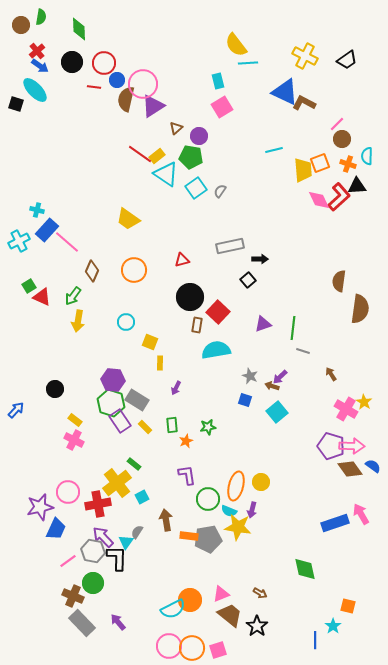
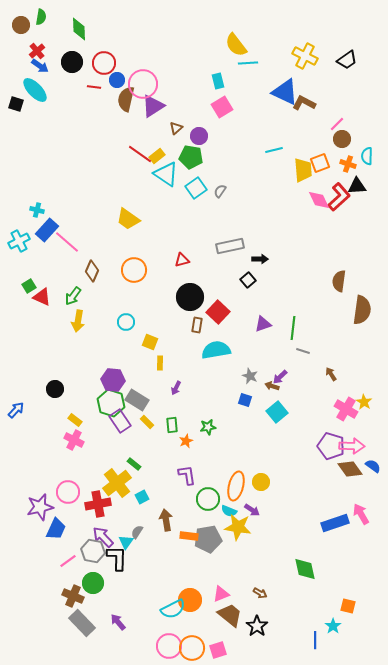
brown semicircle at (360, 309): moved 2 px right, 1 px down
yellow rectangle at (145, 427): moved 2 px right, 5 px up
purple arrow at (252, 510): rotated 70 degrees counterclockwise
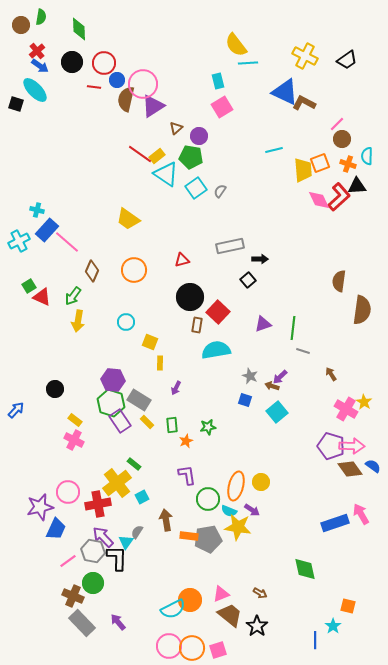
gray rectangle at (137, 400): moved 2 px right
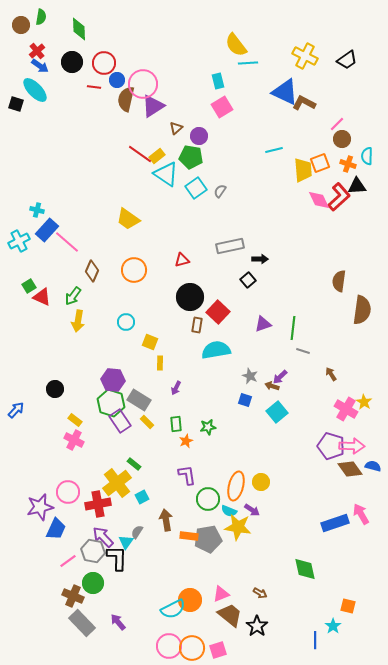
green rectangle at (172, 425): moved 4 px right, 1 px up
blue semicircle at (373, 466): rotated 21 degrees counterclockwise
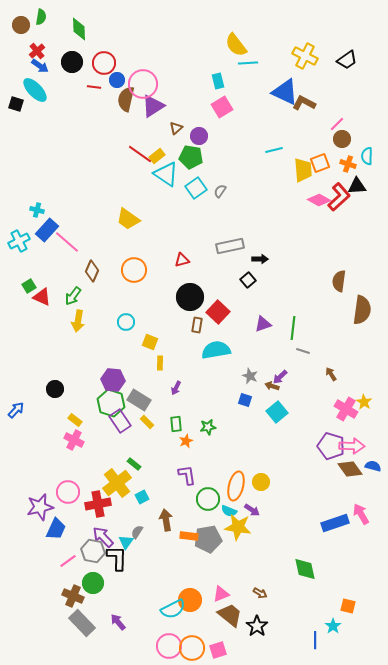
pink diamond at (319, 200): rotated 35 degrees counterclockwise
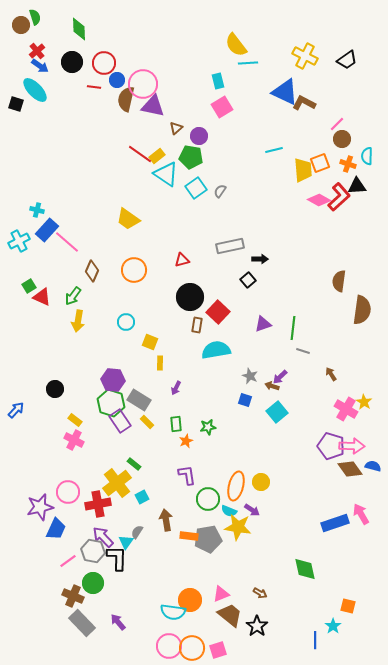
green semicircle at (41, 17): moved 6 px left; rotated 28 degrees counterclockwise
purple triangle at (153, 106): rotated 45 degrees clockwise
cyan semicircle at (173, 609): moved 3 px down; rotated 35 degrees clockwise
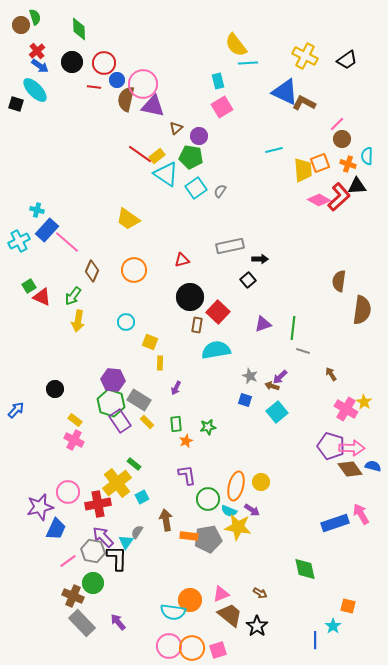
pink arrow at (352, 446): moved 2 px down
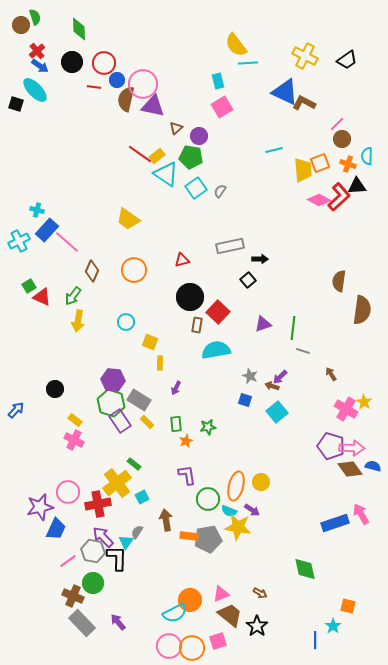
cyan semicircle at (173, 612): moved 2 px right, 1 px down; rotated 35 degrees counterclockwise
pink square at (218, 650): moved 9 px up
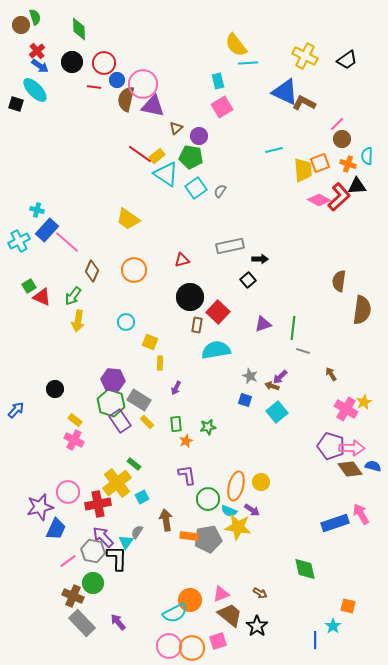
yellow star at (364, 402): rotated 14 degrees clockwise
